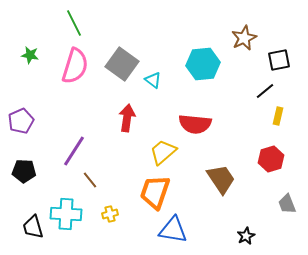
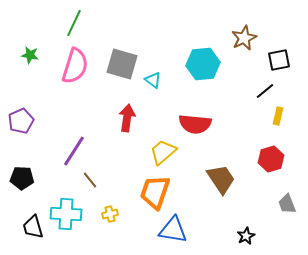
green line: rotated 52 degrees clockwise
gray square: rotated 20 degrees counterclockwise
black pentagon: moved 2 px left, 7 px down
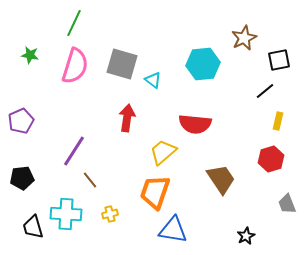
yellow rectangle: moved 5 px down
black pentagon: rotated 10 degrees counterclockwise
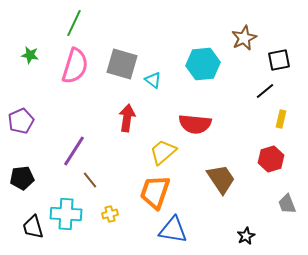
yellow rectangle: moved 3 px right, 2 px up
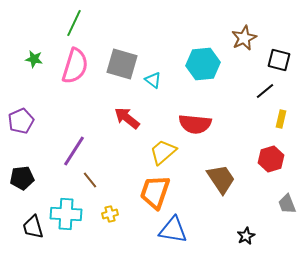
green star: moved 4 px right, 4 px down
black square: rotated 25 degrees clockwise
red arrow: rotated 60 degrees counterclockwise
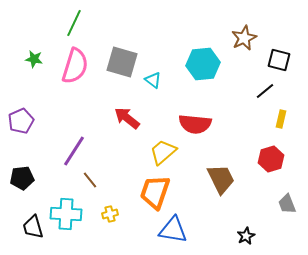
gray square: moved 2 px up
brown trapezoid: rotated 8 degrees clockwise
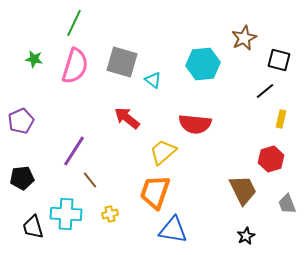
brown trapezoid: moved 22 px right, 11 px down
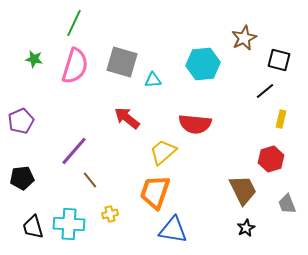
cyan triangle: rotated 42 degrees counterclockwise
purple line: rotated 8 degrees clockwise
cyan cross: moved 3 px right, 10 px down
black star: moved 8 px up
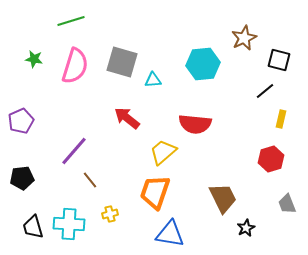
green line: moved 3 px left, 2 px up; rotated 48 degrees clockwise
brown trapezoid: moved 20 px left, 8 px down
blue triangle: moved 3 px left, 4 px down
